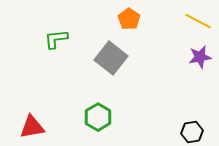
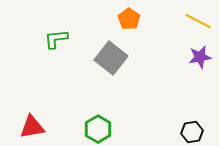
green hexagon: moved 12 px down
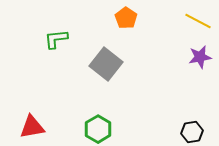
orange pentagon: moved 3 px left, 1 px up
gray square: moved 5 px left, 6 px down
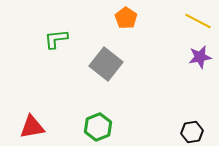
green hexagon: moved 2 px up; rotated 8 degrees clockwise
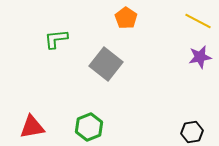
green hexagon: moved 9 px left
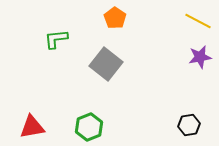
orange pentagon: moved 11 px left
black hexagon: moved 3 px left, 7 px up
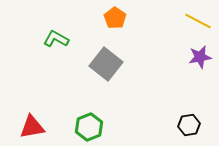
green L-shape: rotated 35 degrees clockwise
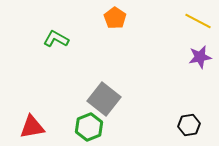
gray square: moved 2 px left, 35 px down
